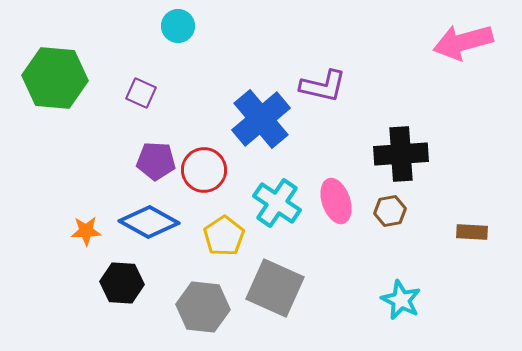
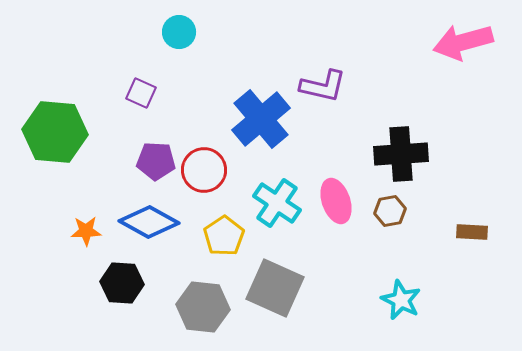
cyan circle: moved 1 px right, 6 px down
green hexagon: moved 54 px down
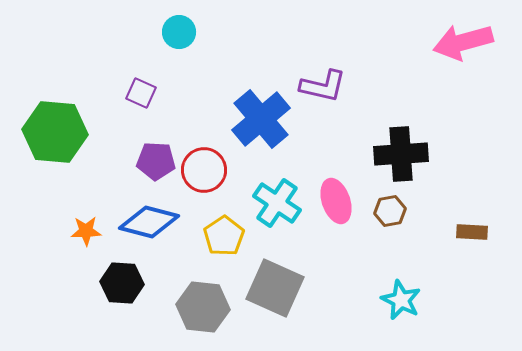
blue diamond: rotated 14 degrees counterclockwise
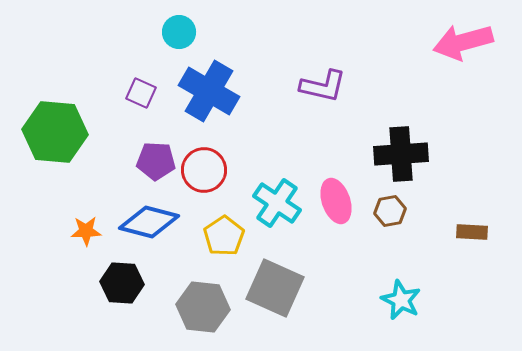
blue cross: moved 52 px left, 28 px up; rotated 20 degrees counterclockwise
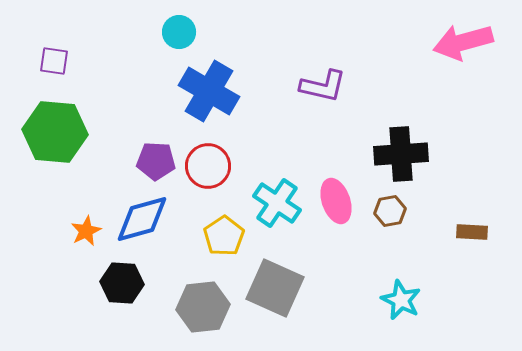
purple square: moved 87 px left, 32 px up; rotated 16 degrees counterclockwise
red circle: moved 4 px right, 4 px up
blue diamond: moved 7 px left, 3 px up; rotated 30 degrees counterclockwise
orange star: rotated 24 degrees counterclockwise
gray hexagon: rotated 12 degrees counterclockwise
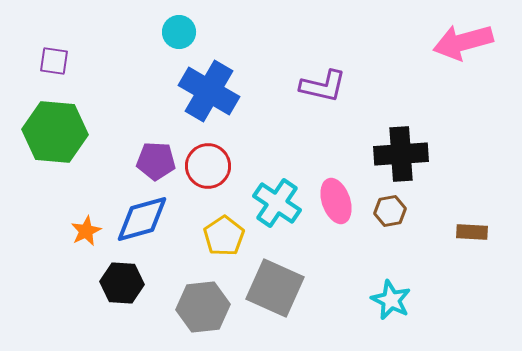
cyan star: moved 10 px left
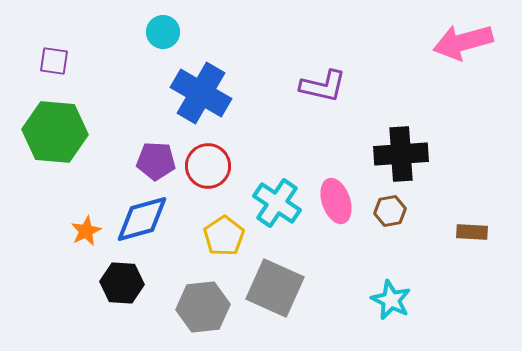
cyan circle: moved 16 px left
blue cross: moved 8 px left, 2 px down
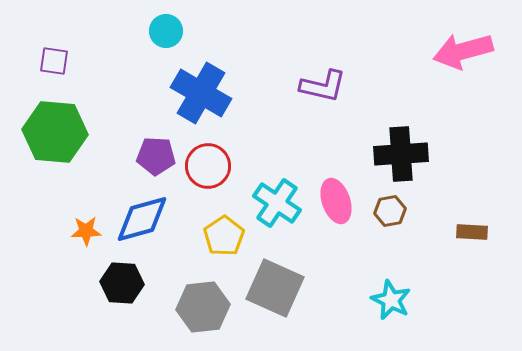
cyan circle: moved 3 px right, 1 px up
pink arrow: moved 9 px down
purple pentagon: moved 5 px up
orange star: rotated 24 degrees clockwise
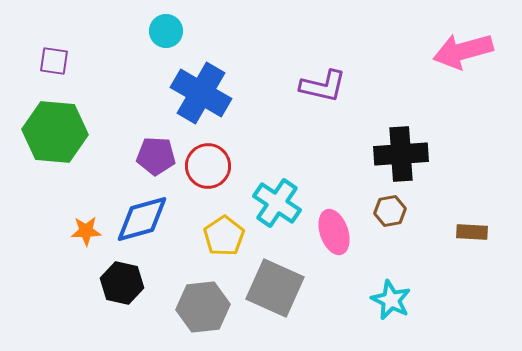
pink ellipse: moved 2 px left, 31 px down
black hexagon: rotated 9 degrees clockwise
